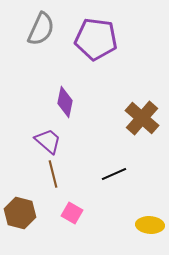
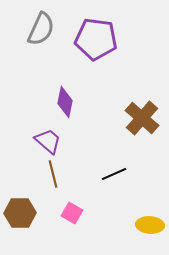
brown hexagon: rotated 16 degrees counterclockwise
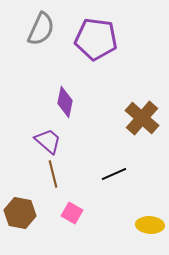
brown hexagon: rotated 12 degrees clockwise
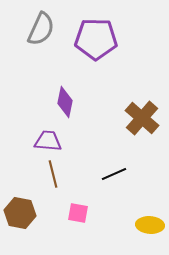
purple pentagon: rotated 6 degrees counterclockwise
purple trapezoid: rotated 36 degrees counterclockwise
pink square: moved 6 px right; rotated 20 degrees counterclockwise
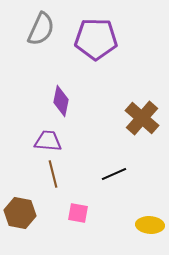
purple diamond: moved 4 px left, 1 px up
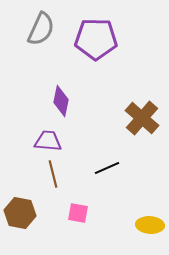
black line: moved 7 px left, 6 px up
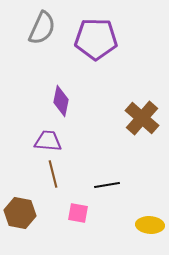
gray semicircle: moved 1 px right, 1 px up
black line: moved 17 px down; rotated 15 degrees clockwise
